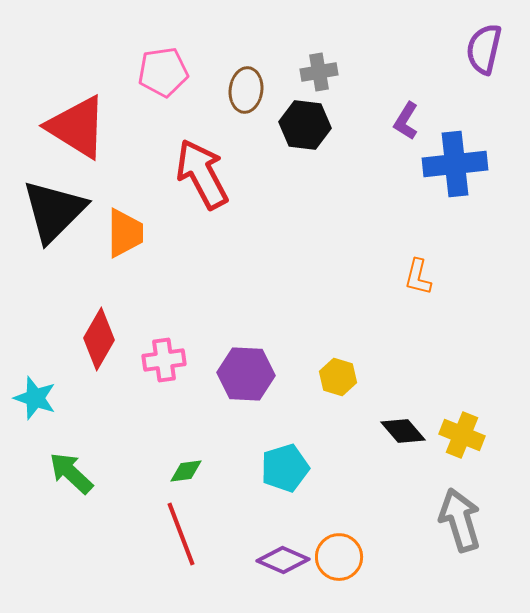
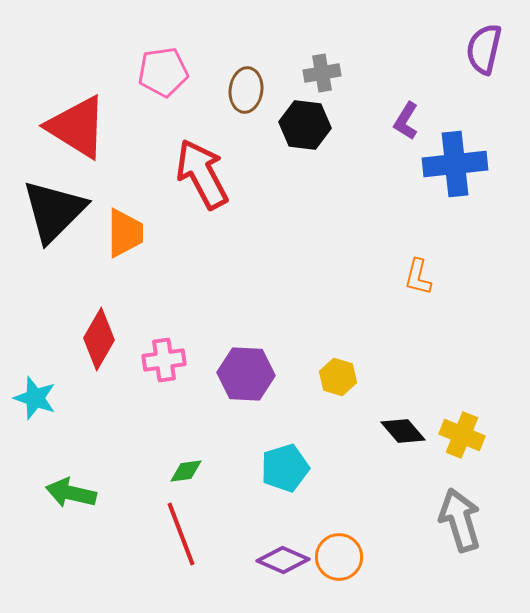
gray cross: moved 3 px right, 1 px down
green arrow: moved 20 px down; rotated 30 degrees counterclockwise
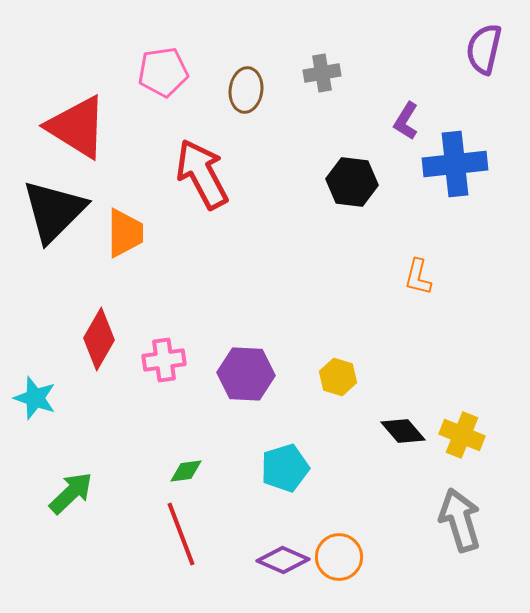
black hexagon: moved 47 px right, 57 px down
green arrow: rotated 123 degrees clockwise
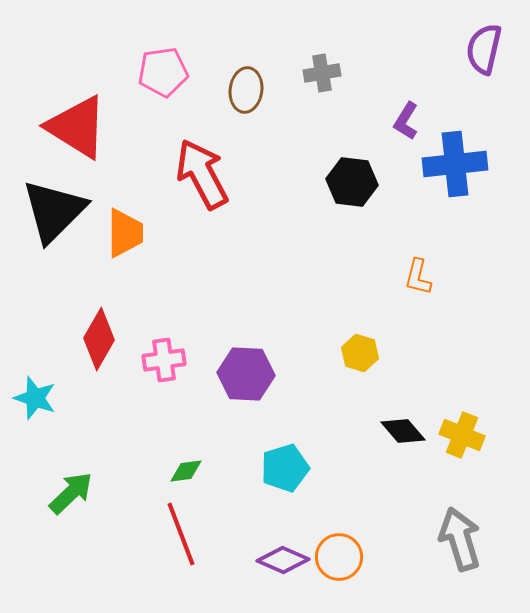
yellow hexagon: moved 22 px right, 24 px up
gray arrow: moved 19 px down
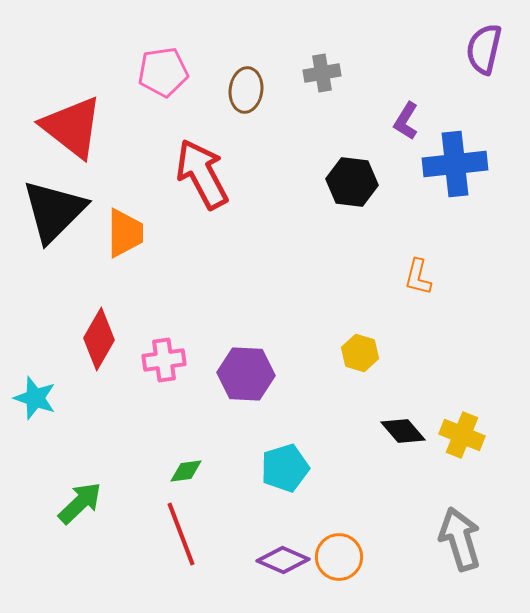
red triangle: moved 5 px left; rotated 6 degrees clockwise
green arrow: moved 9 px right, 10 px down
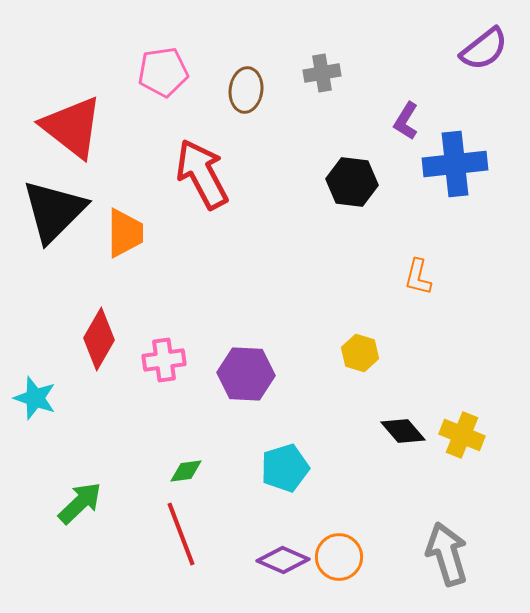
purple semicircle: rotated 141 degrees counterclockwise
gray arrow: moved 13 px left, 15 px down
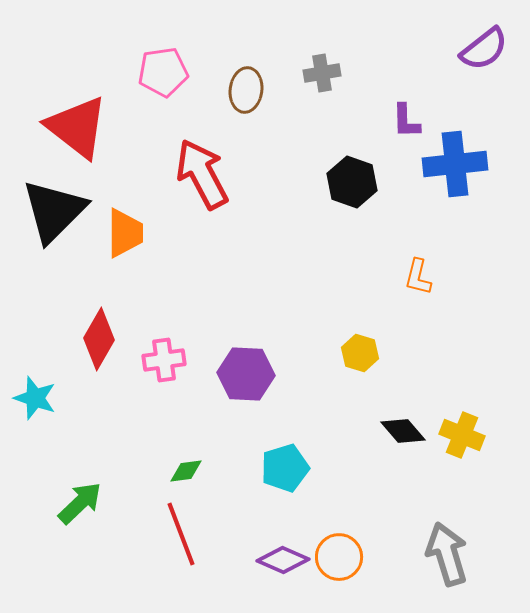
purple L-shape: rotated 33 degrees counterclockwise
red triangle: moved 5 px right
black hexagon: rotated 12 degrees clockwise
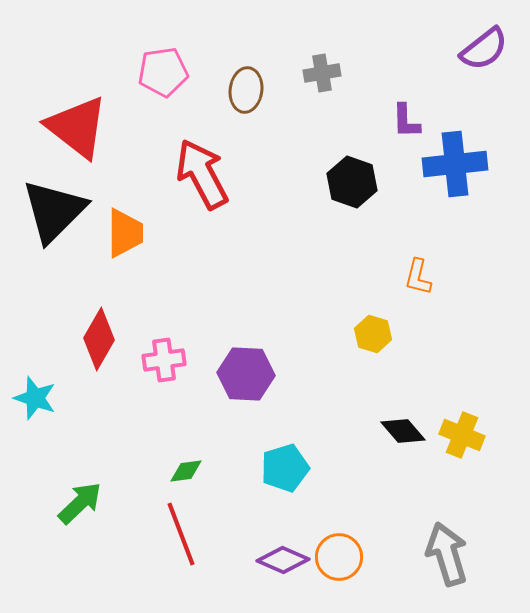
yellow hexagon: moved 13 px right, 19 px up
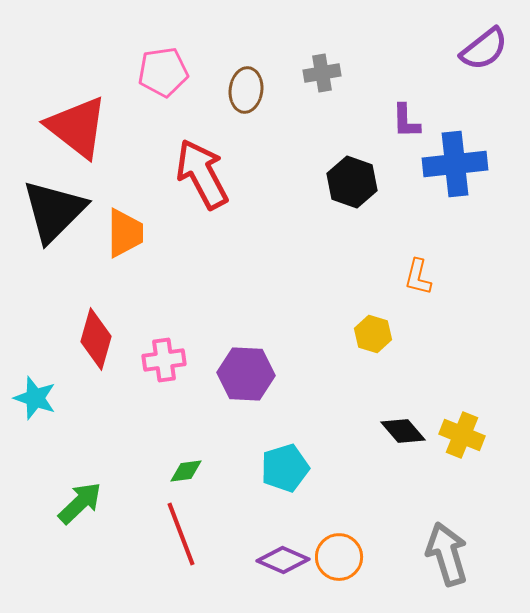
red diamond: moved 3 px left; rotated 14 degrees counterclockwise
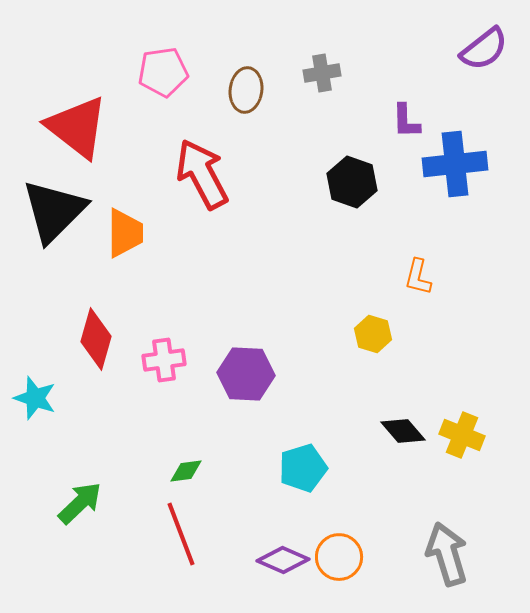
cyan pentagon: moved 18 px right
